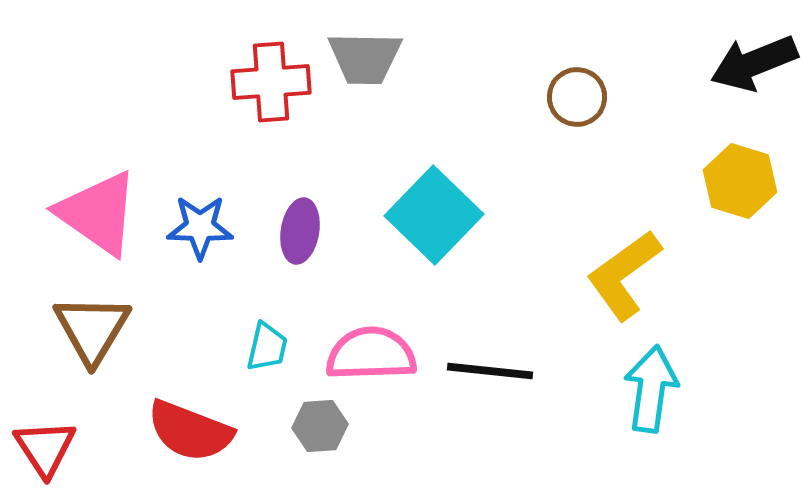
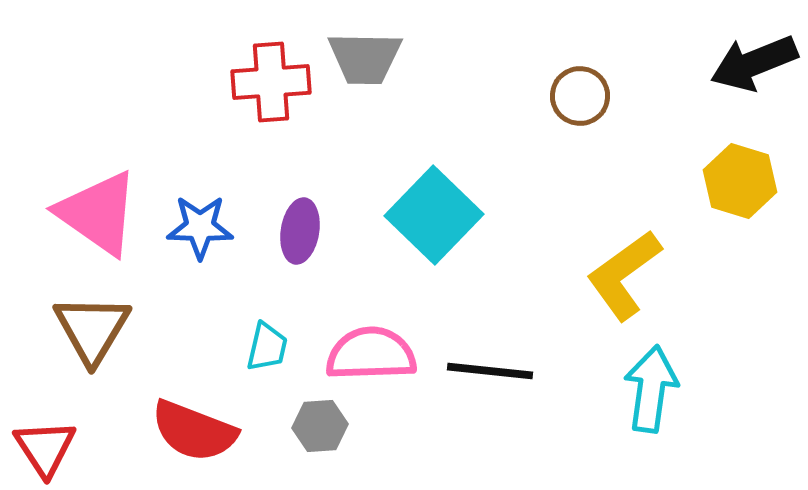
brown circle: moved 3 px right, 1 px up
red semicircle: moved 4 px right
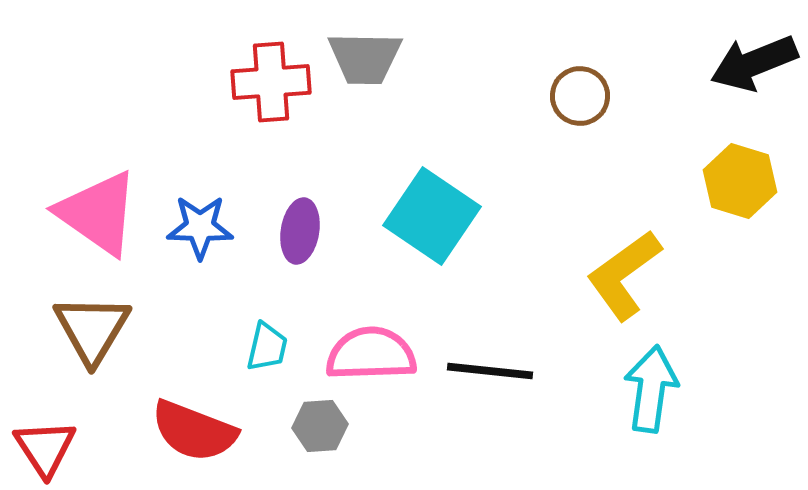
cyan square: moved 2 px left, 1 px down; rotated 10 degrees counterclockwise
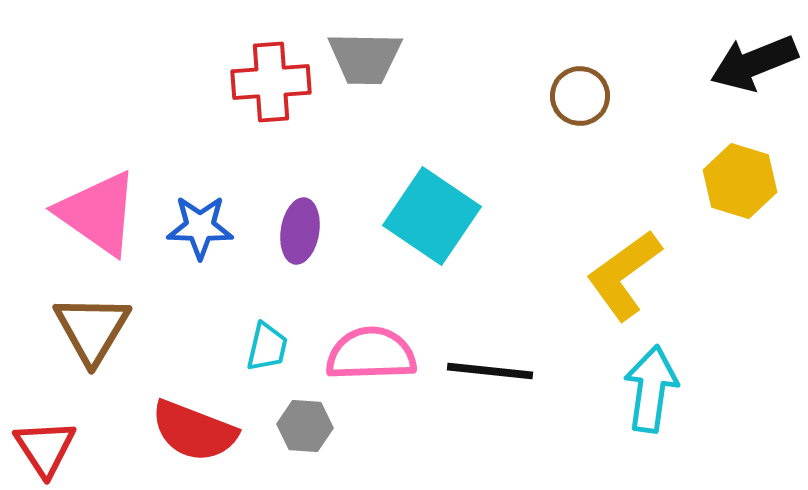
gray hexagon: moved 15 px left; rotated 8 degrees clockwise
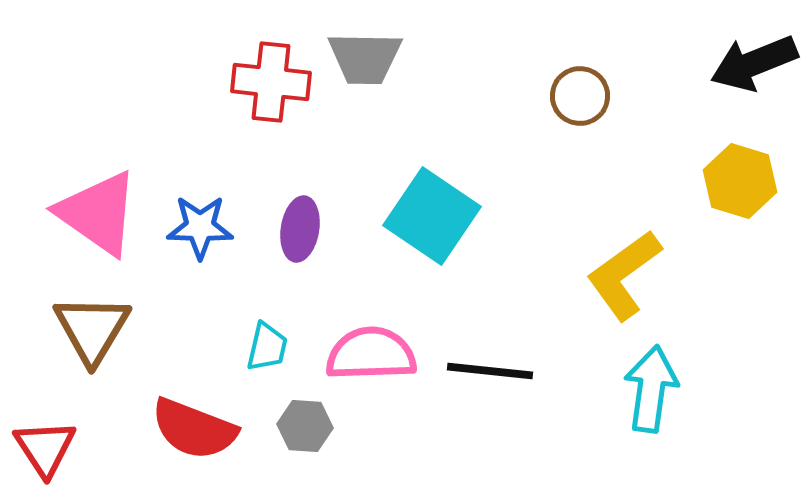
red cross: rotated 10 degrees clockwise
purple ellipse: moved 2 px up
red semicircle: moved 2 px up
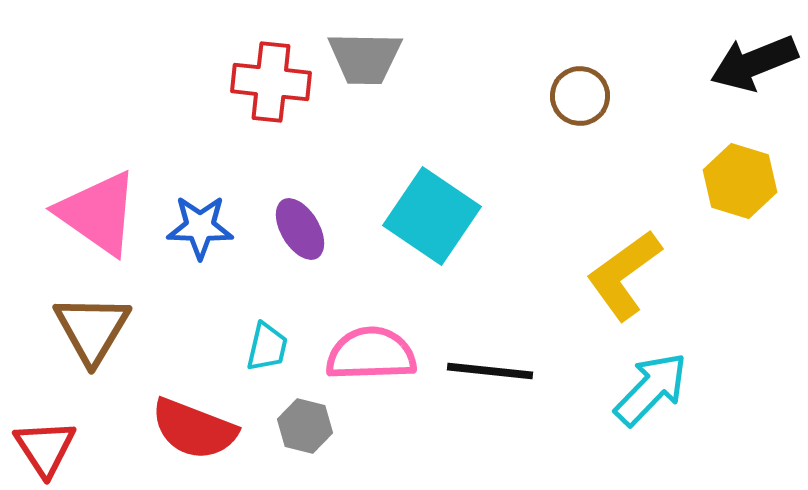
purple ellipse: rotated 40 degrees counterclockwise
cyan arrow: rotated 36 degrees clockwise
gray hexagon: rotated 10 degrees clockwise
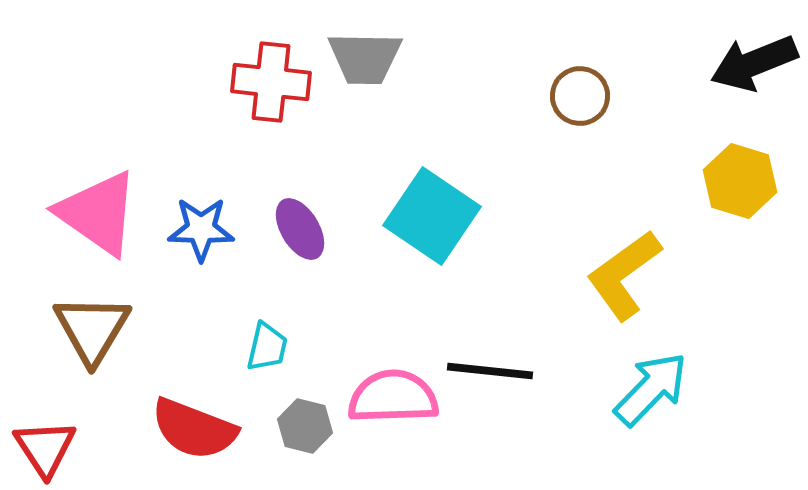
blue star: moved 1 px right, 2 px down
pink semicircle: moved 22 px right, 43 px down
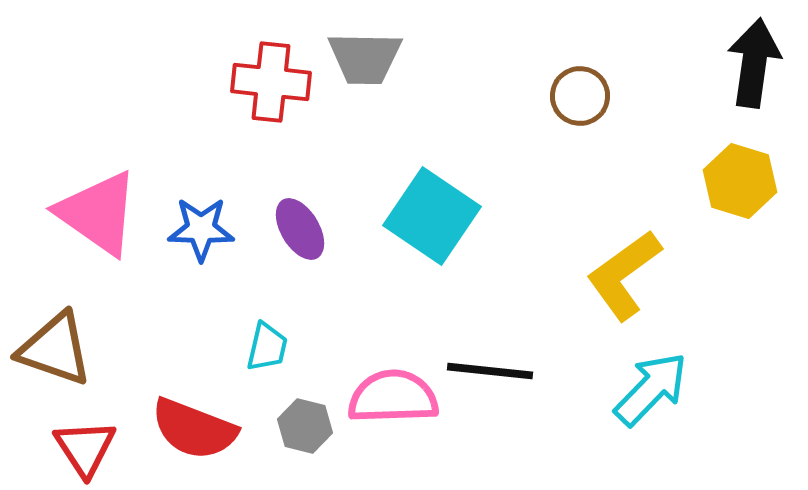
black arrow: rotated 120 degrees clockwise
brown triangle: moved 37 px left, 20 px down; rotated 42 degrees counterclockwise
red triangle: moved 40 px right
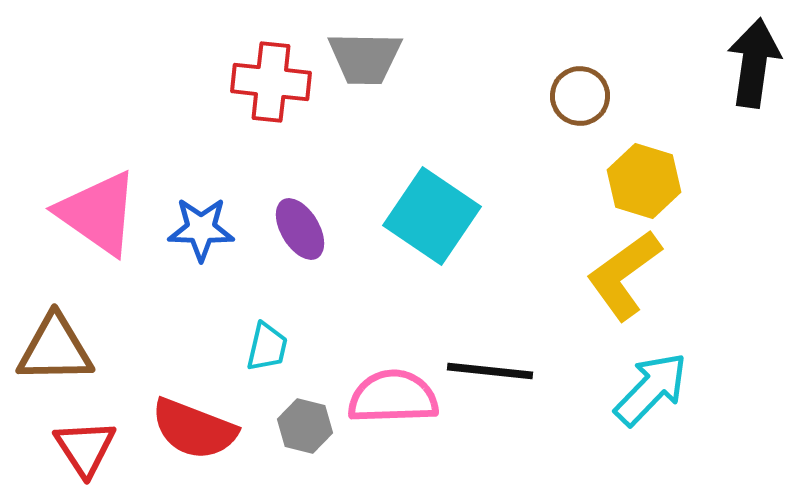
yellow hexagon: moved 96 px left
brown triangle: rotated 20 degrees counterclockwise
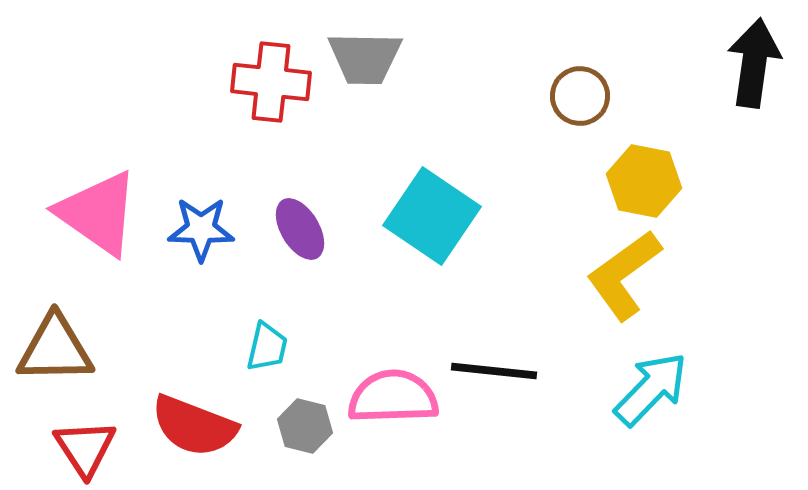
yellow hexagon: rotated 6 degrees counterclockwise
black line: moved 4 px right
red semicircle: moved 3 px up
